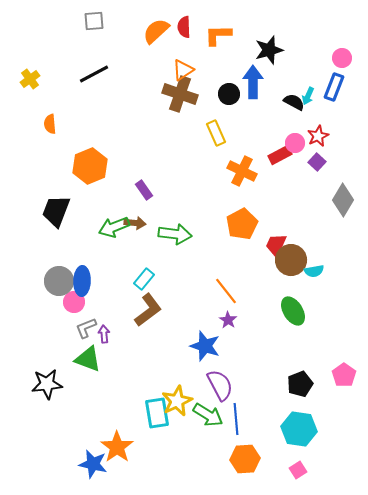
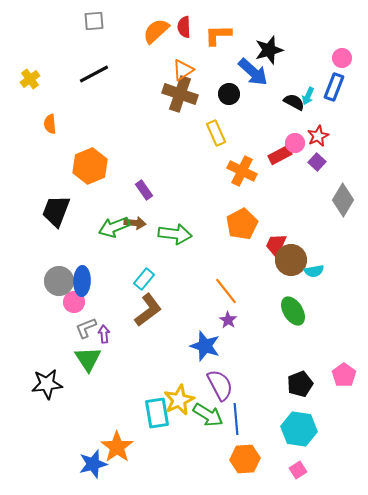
blue arrow at (253, 82): moved 10 px up; rotated 132 degrees clockwise
green triangle at (88, 359): rotated 36 degrees clockwise
yellow star at (177, 401): moved 2 px right, 1 px up
blue star at (93, 464): rotated 28 degrees counterclockwise
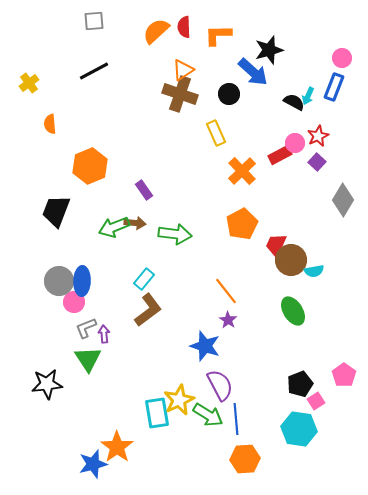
black line at (94, 74): moved 3 px up
yellow cross at (30, 79): moved 1 px left, 4 px down
orange cross at (242, 171): rotated 20 degrees clockwise
pink square at (298, 470): moved 18 px right, 69 px up
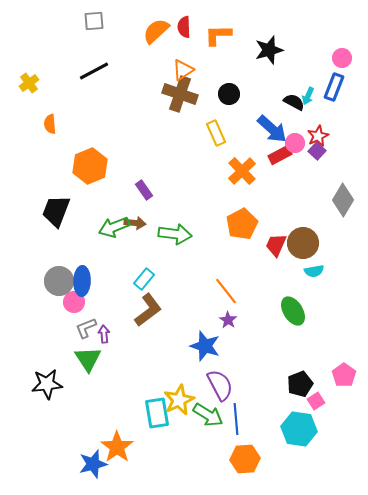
blue arrow at (253, 72): moved 19 px right, 57 px down
purple square at (317, 162): moved 11 px up
brown circle at (291, 260): moved 12 px right, 17 px up
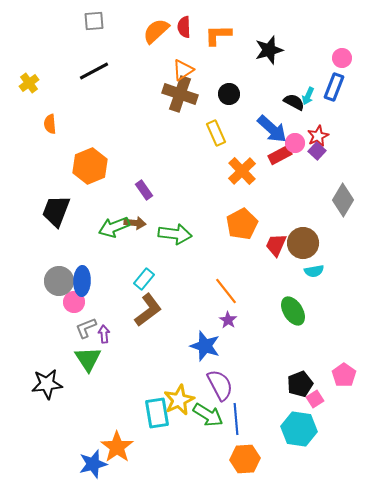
pink square at (316, 401): moved 1 px left, 2 px up
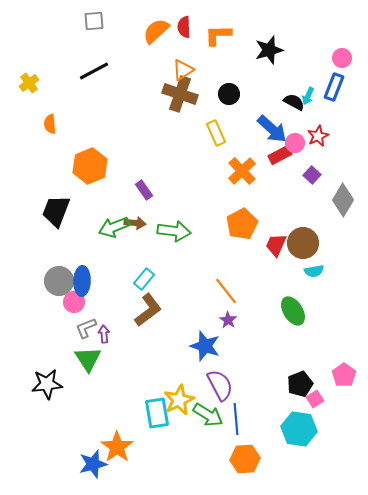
purple square at (317, 151): moved 5 px left, 24 px down
green arrow at (175, 234): moved 1 px left, 3 px up
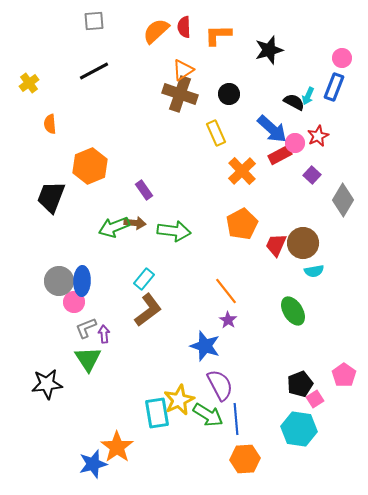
black trapezoid at (56, 211): moved 5 px left, 14 px up
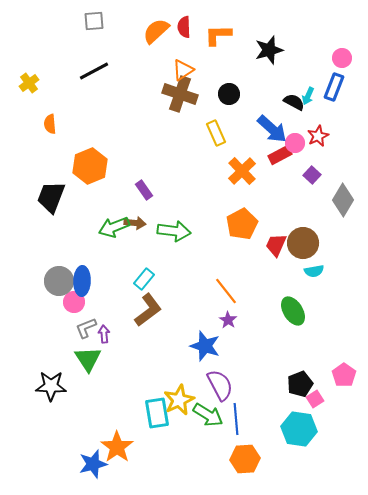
black star at (47, 384): moved 4 px right, 2 px down; rotated 8 degrees clockwise
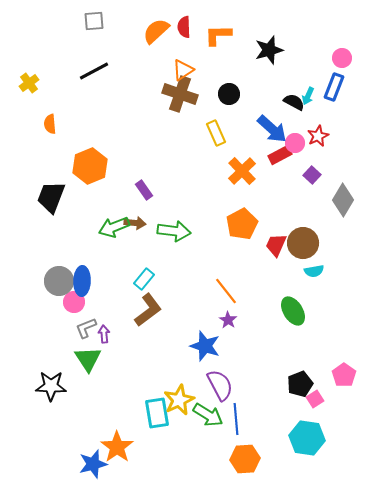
cyan hexagon at (299, 429): moved 8 px right, 9 px down
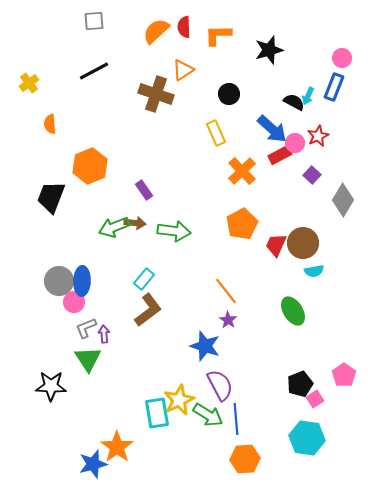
brown cross at (180, 94): moved 24 px left
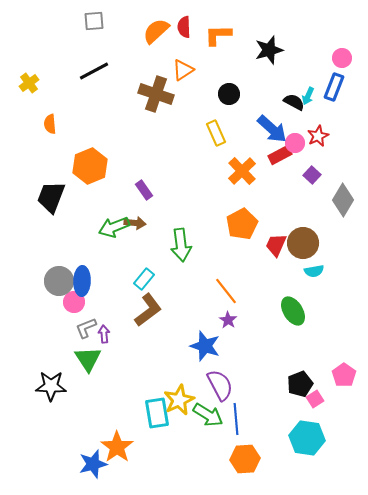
green arrow at (174, 231): moved 7 px right, 14 px down; rotated 76 degrees clockwise
